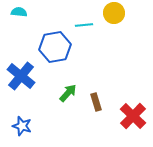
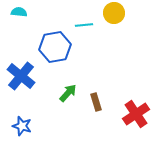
red cross: moved 3 px right, 2 px up; rotated 12 degrees clockwise
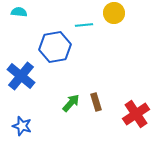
green arrow: moved 3 px right, 10 px down
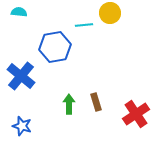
yellow circle: moved 4 px left
green arrow: moved 2 px left, 1 px down; rotated 42 degrees counterclockwise
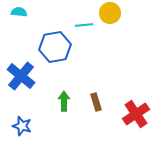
green arrow: moved 5 px left, 3 px up
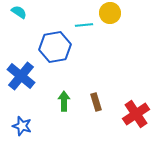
cyan semicircle: rotated 28 degrees clockwise
